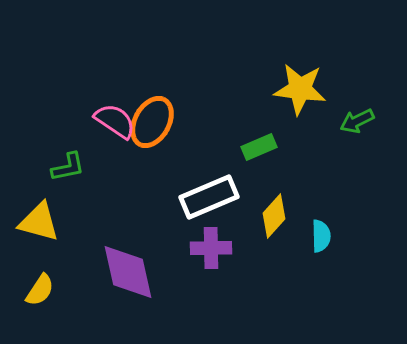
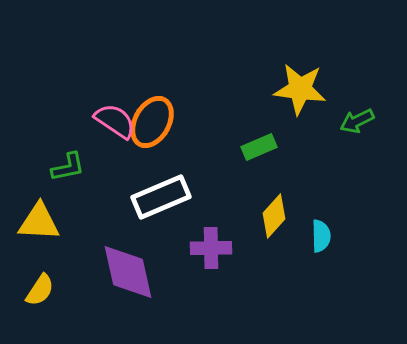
white rectangle: moved 48 px left
yellow triangle: rotated 12 degrees counterclockwise
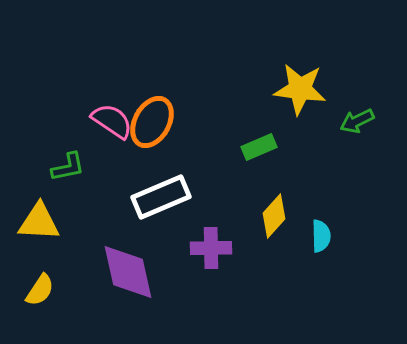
pink semicircle: moved 3 px left
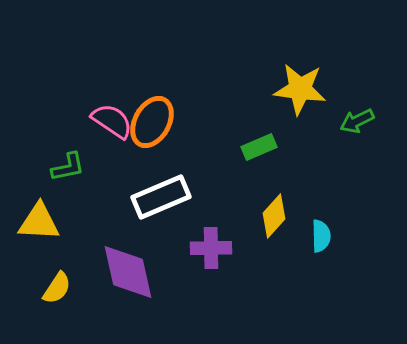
yellow semicircle: moved 17 px right, 2 px up
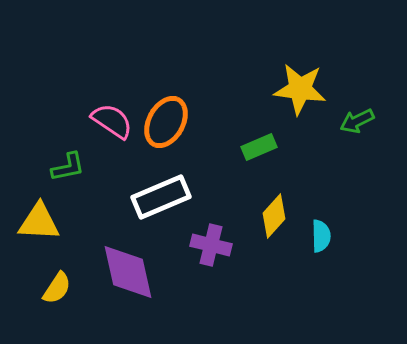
orange ellipse: moved 14 px right
purple cross: moved 3 px up; rotated 15 degrees clockwise
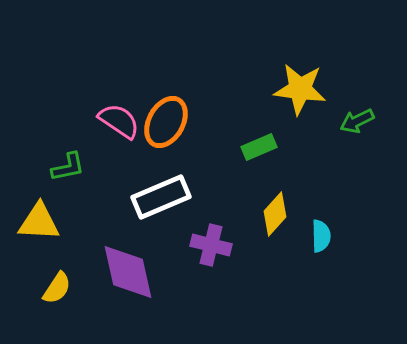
pink semicircle: moved 7 px right
yellow diamond: moved 1 px right, 2 px up
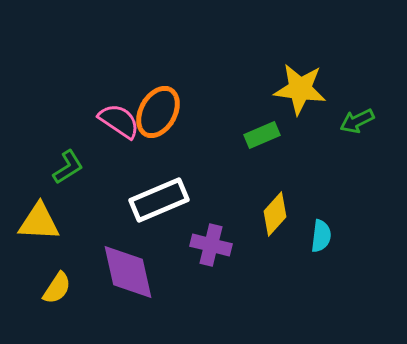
orange ellipse: moved 8 px left, 10 px up
green rectangle: moved 3 px right, 12 px up
green L-shape: rotated 21 degrees counterclockwise
white rectangle: moved 2 px left, 3 px down
cyan semicircle: rotated 8 degrees clockwise
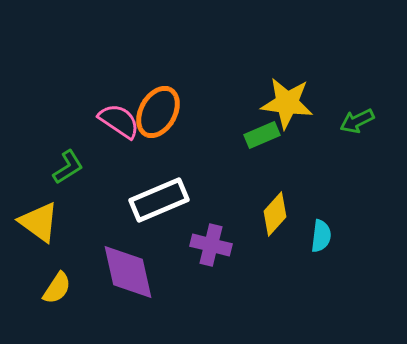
yellow star: moved 13 px left, 14 px down
yellow triangle: rotated 33 degrees clockwise
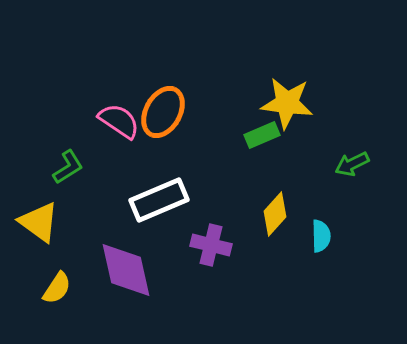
orange ellipse: moved 5 px right
green arrow: moved 5 px left, 43 px down
cyan semicircle: rotated 8 degrees counterclockwise
purple diamond: moved 2 px left, 2 px up
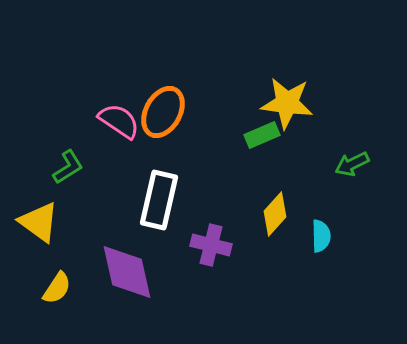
white rectangle: rotated 54 degrees counterclockwise
purple diamond: moved 1 px right, 2 px down
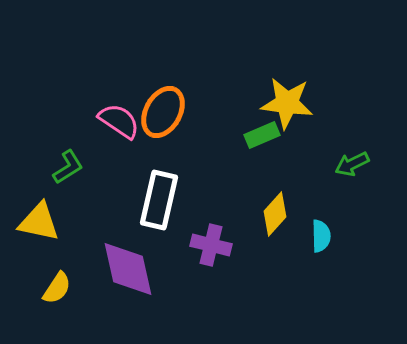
yellow triangle: rotated 24 degrees counterclockwise
purple diamond: moved 1 px right, 3 px up
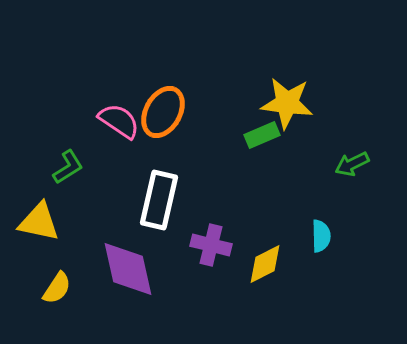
yellow diamond: moved 10 px left, 50 px down; rotated 21 degrees clockwise
